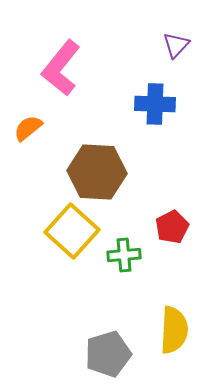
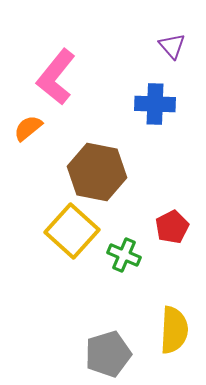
purple triangle: moved 4 px left, 1 px down; rotated 24 degrees counterclockwise
pink L-shape: moved 5 px left, 9 px down
brown hexagon: rotated 8 degrees clockwise
green cross: rotated 28 degrees clockwise
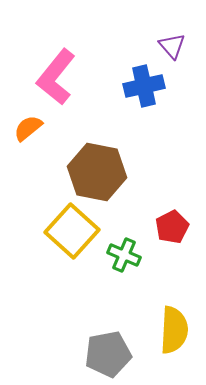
blue cross: moved 11 px left, 18 px up; rotated 15 degrees counterclockwise
gray pentagon: rotated 6 degrees clockwise
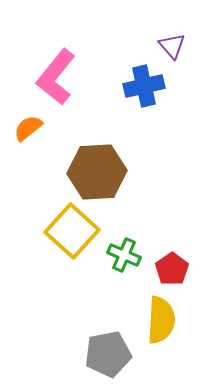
brown hexagon: rotated 14 degrees counterclockwise
red pentagon: moved 42 px down; rotated 8 degrees counterclockwise
yellow semicircle: moved 13 px left, 10 px up
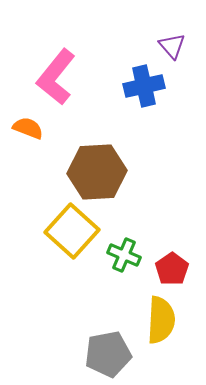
orange semicircle: rotated 60 degrees clockwise
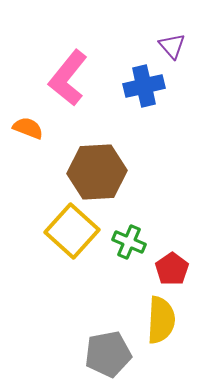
pink L-shape: moved 12 px right, 1 px down
green cross: moved 5 px right, 13 px up
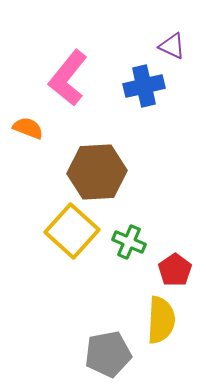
purple triangle: rotated 24 degrees counterclockwise
red pentagon: moved 3 px right, 1 px down
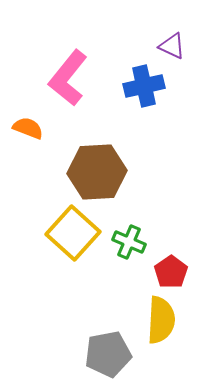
yellow square: moved 1 px right, 2 px down
red pentagon: moved 4 px left, 2 px down
